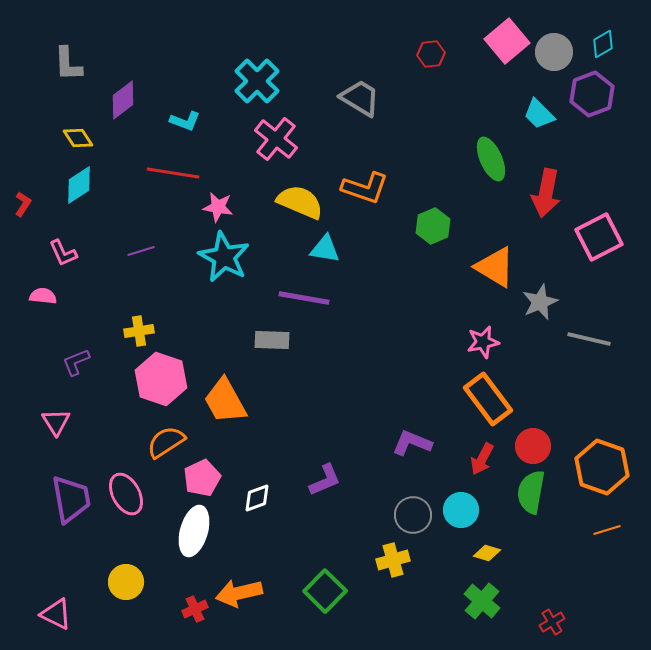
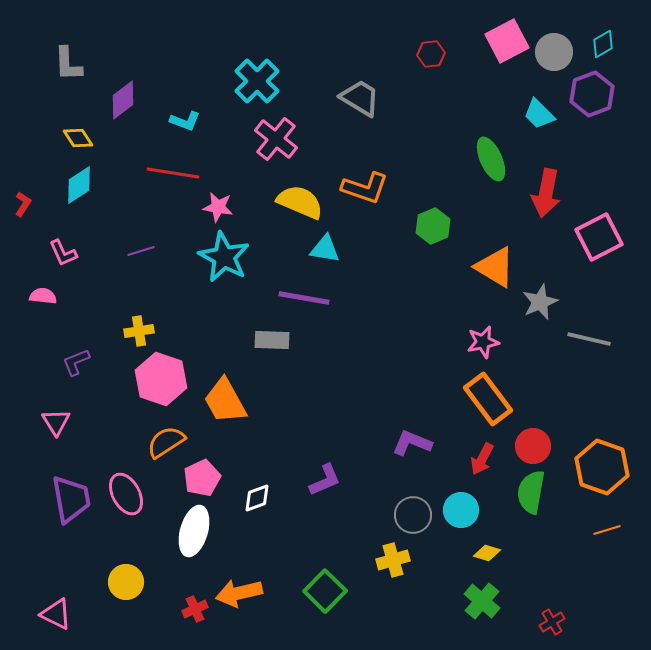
pink square at (507, 41): rotated 12 degrees clockwise
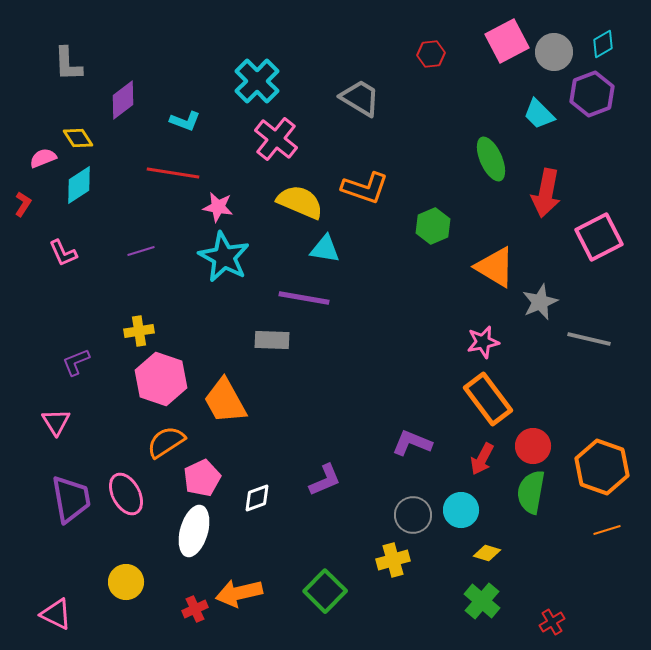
pink semicircle at (43, 296): moved 138 px up; rotated 28 degrees counterclockwise
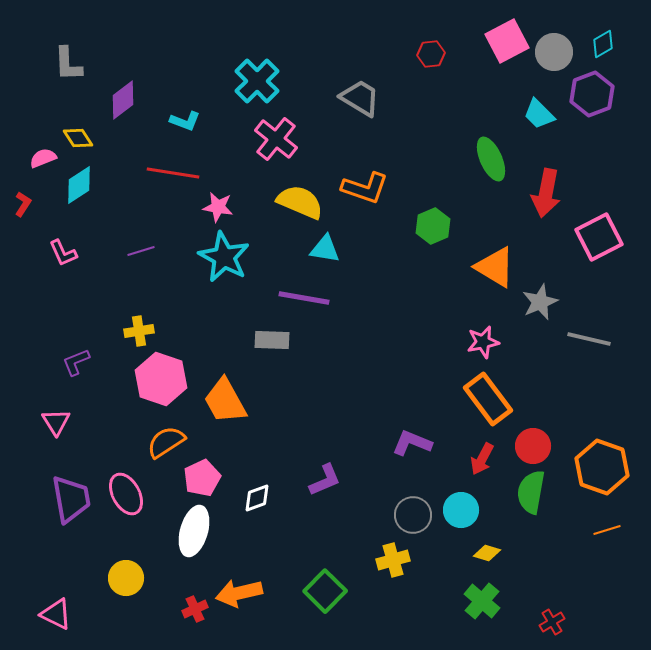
yellow circle at (126, 582): moved 4 px up
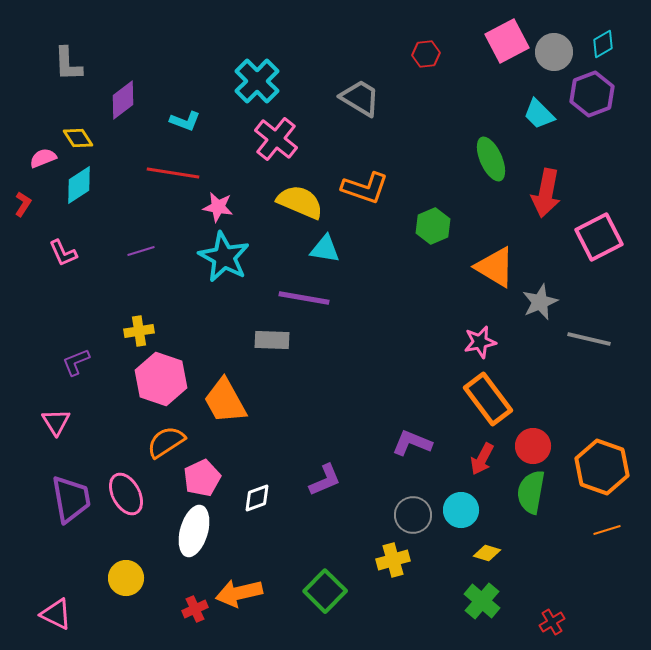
red hexagon at (431, 54): moved 5 px left
pink star at (483, 342): moved 3 px left
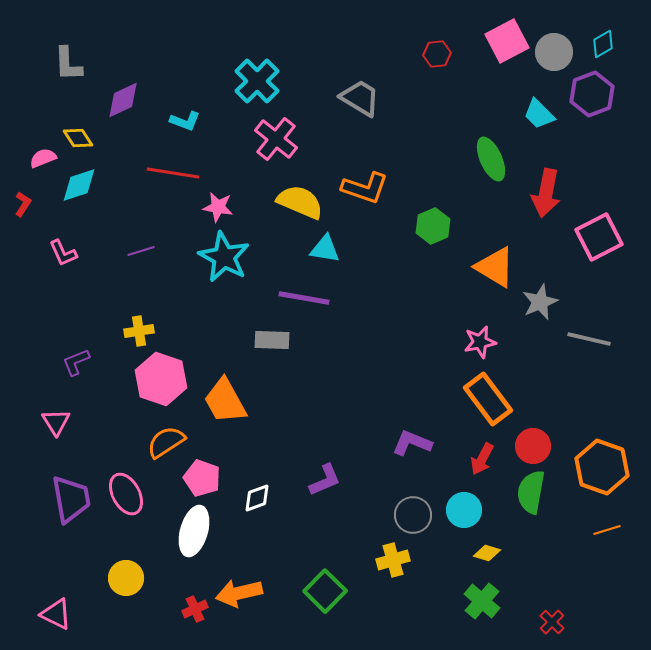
red hexagon at (426, 54): moved 11 px right
purple diamond at (123, 100): rotated 12 degrees clockwise
cyan diamond at (79, 185): rotated 15 degrees clockwise
pink pentagon at (202, 478): rotated 27 degrees counterclockwise
cyan circle at (461, 510): moved 3 px right
red cross at (552, 622): rotated 15 degrees counterclockwise
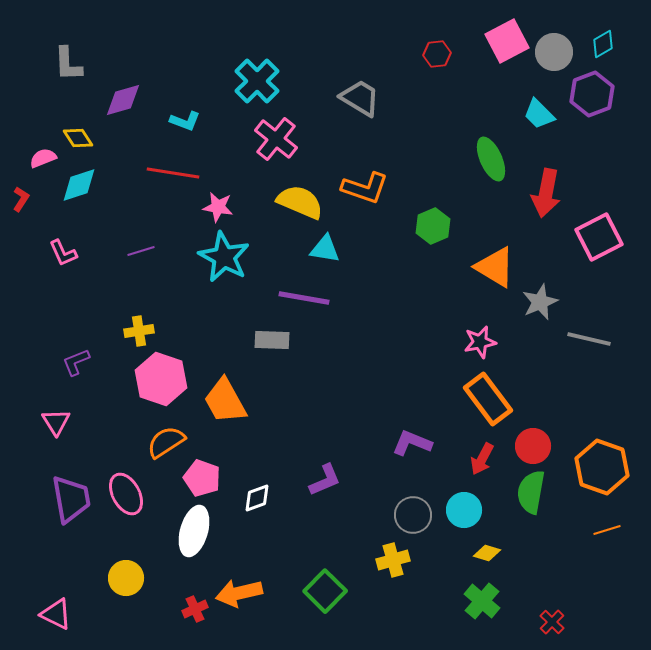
purple diamond at (123, 100): rotated 9 degrees clockwise
red L-shape at (23, 204): moved 2 px left, 5 px up
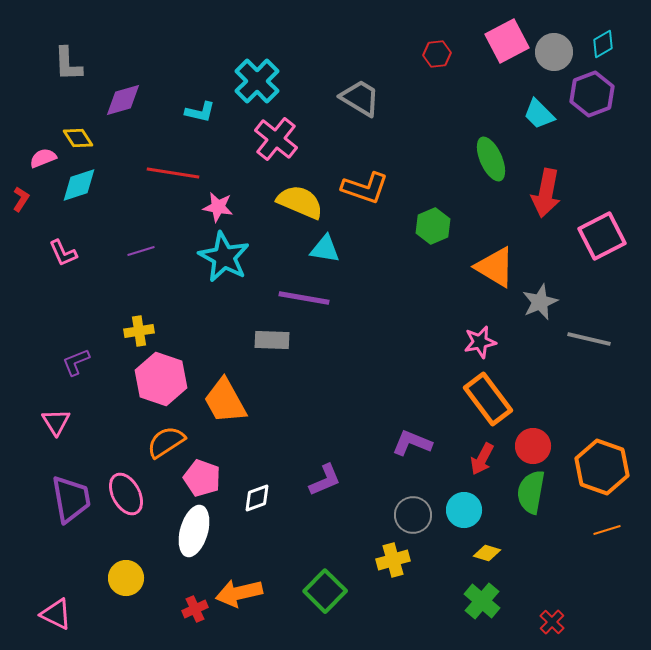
cyan L-shape at (185, 121): moved 15 px right, 9 px up; rotated 8 degrees counterclockwise
pink square at (599, 237): moved 3 px right, 1 px up
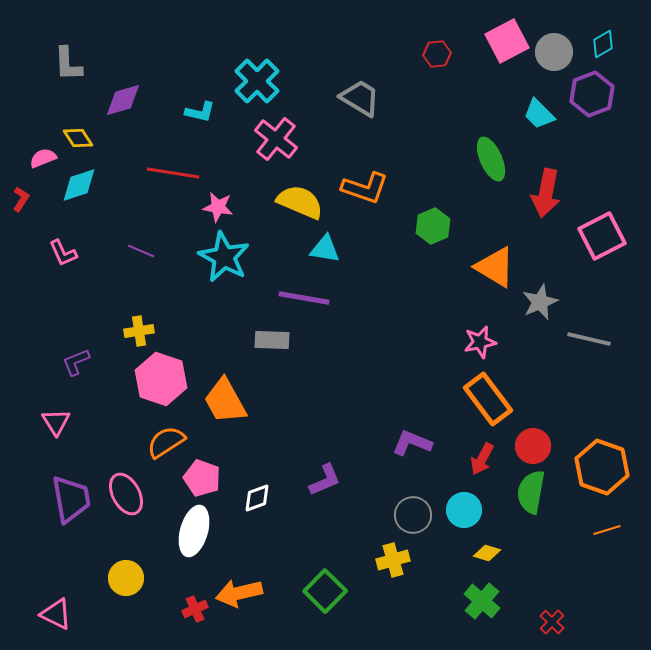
purple line at (141, 251): rotated 40 degrees clockwise
